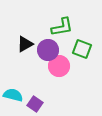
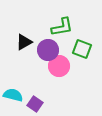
black triangle: moved 1 px left, 2 px up
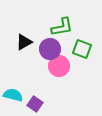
purple circle: moved 2 px right, 1 px up
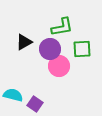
green square: rotated 24 degrees counterclockwise
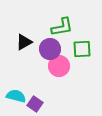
cyan semicircle: moved 3 px right, 1 px down
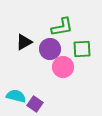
pink circle: moved 4 px right, 1 px down
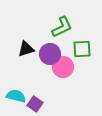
green L-shape: rotated 15 degrees counterclockwise
black triangle: moved 2 px right, 7 px down; rotated 12 degrees clockwise
purple circle: moved 5 px down
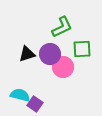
black triangle: moved 1 px right, 5 px down
cyan semicircle: moved 4 px right, 1 px up
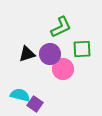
green L-shape: moved 1 px left
pink circle: moved 2 px down
